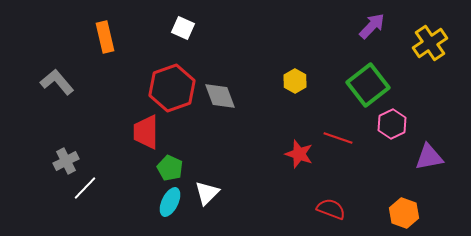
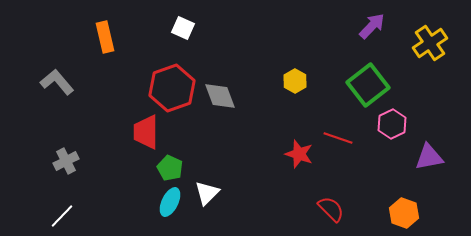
white line: moved 23 px left, 28 px down
red semicircle: rotated 24 degrees clockwise
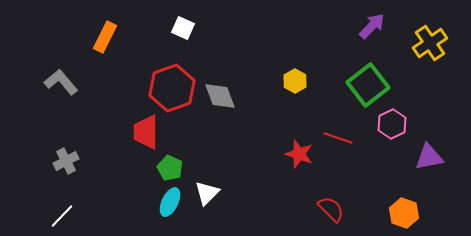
orange rectangle: rotated 40 degrees clockwise
gray L-shape: moved 4 px right
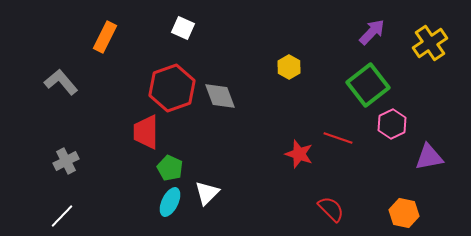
purple arrow: moved 6 px down
yellow hexagon: moved 6 px left, 14 px up
orange hexagon: rotated 8 degrees counterclockwise
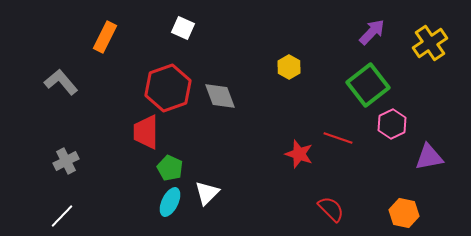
red hexagon: moved 4 px left
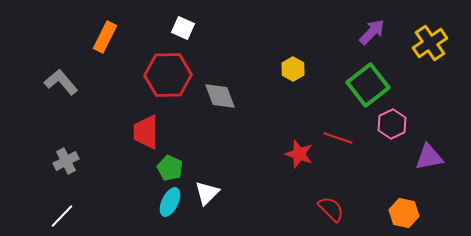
yellow hexagon: moved 4 px right, 2 px down
red hexagon: moved 13 px up; rotated 18 degrees clockwise
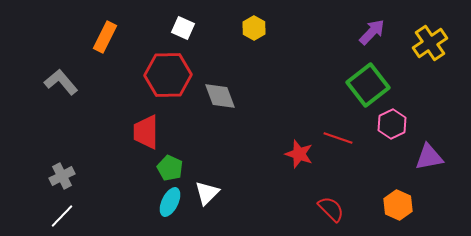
yellow hexagon: moved 39 px left, 41 px up
gray cross: moved 4 px left, 15 px down
orange hexagon: moved 6 px left, 8 px up; rotated 12 degrees clockwise
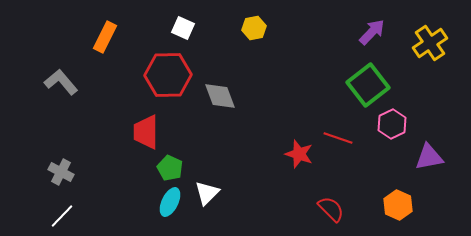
yellow hexagon: rotated 20 degrees clockwise
gray cross: moved 1 px left, 4 px up; rotated 35 degrees counterclockwise
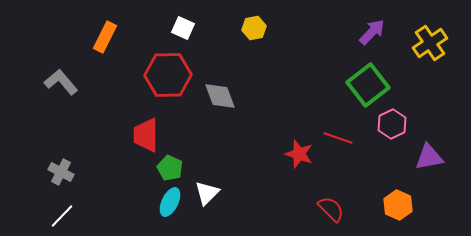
red trapezoid: moved 3 px down
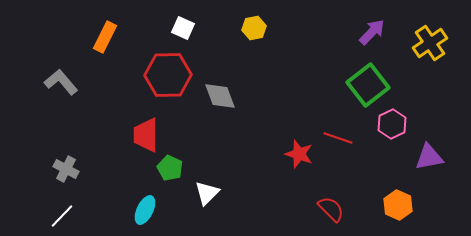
gray cross: moved 5 px right, 3 px up
cyan ellipse: moved 25 px left, 8 px down
